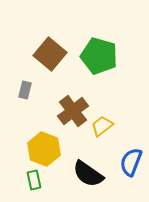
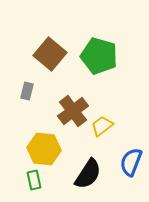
gray rectangle: moved 2 px right, 1 px down
yellow hexagon: rotated 16 degrees counterclockwise
black semicircle: rotated 92 degrees counterclockwise
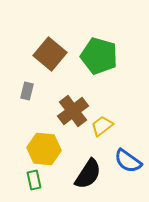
blue semicircle: moved 3 px left, 1 px up; rotated 76 degrees counterclockwise
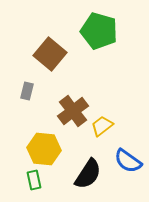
green pentagon: moved 25 px up
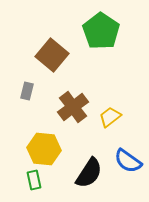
green pentagon: moved 2 px right; rotated 18 degrees clockwise
brown square: moved 2 px right, 1 px down
brown cross: moved 4 px up
yellow trapezoid: moved 8 px right, 9 px up
black semicircle: moved 1 px right, 1 px up
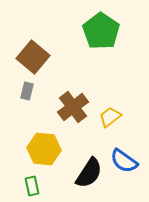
brown square: moved 19 px left, 2 px down
blue semicircle: moved 4 px left
green rectangle: moved 2 px left, 6 px down
